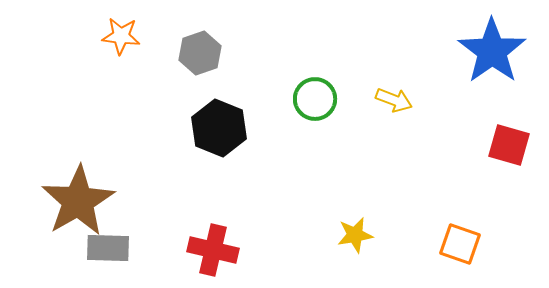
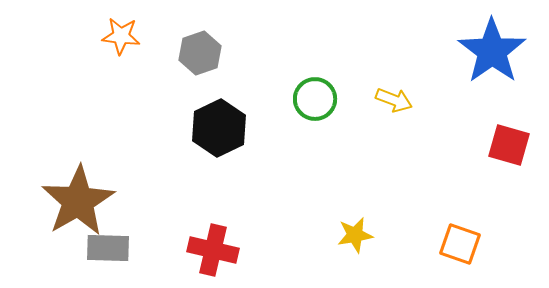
black hexagon: rotated 12 degrees clockwise
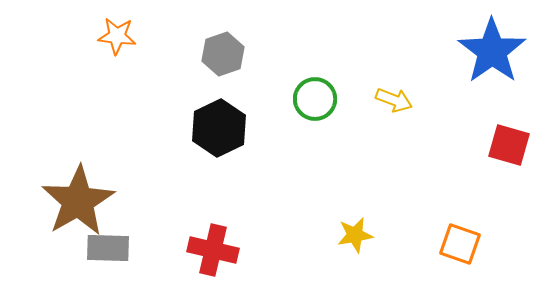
orange star: moved 4 px left
gray hexagon: moved 23 px right, 1 px down
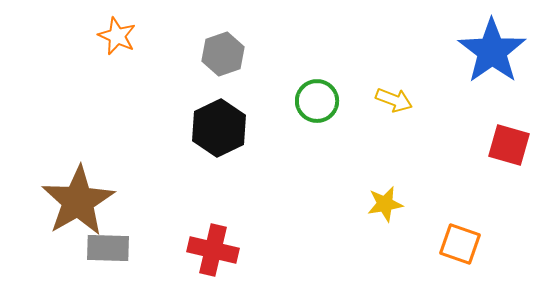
orange star: rotated 18 degrees clockwise
green circle: moved 2 px right, 2 px down
yellow star: moved 30 px right, 31 px up
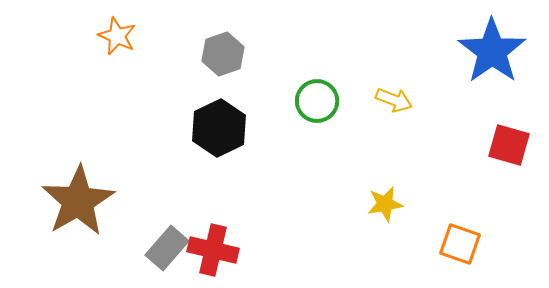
gray rectangle: moved 59 px right; rotated 51 degrees counterclockwise
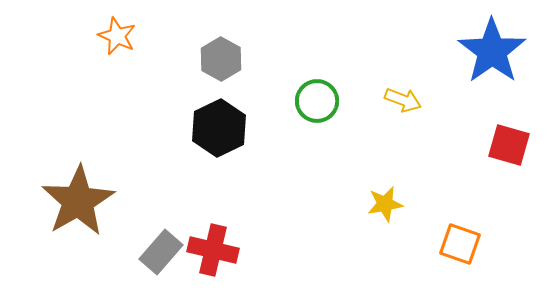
gray hexagon: moved 2 px left, 5 px down; rotated 12 degrees counterclockwise
yellow arrow: moved 9 px right
gray rectangle: moved 6 px left, 4 px down
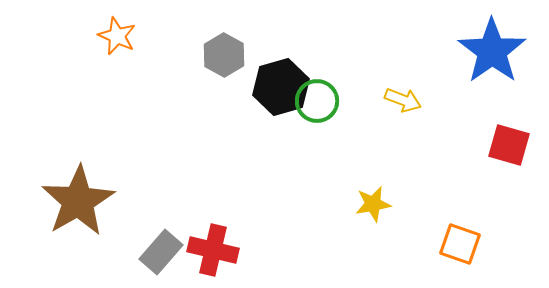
gray hexagon: moved 3 px right, 4 px up
black hexagon: moved 62 px right, 41 px up; rotated 10 degrees clockwise
yellow star: moved 12 px left
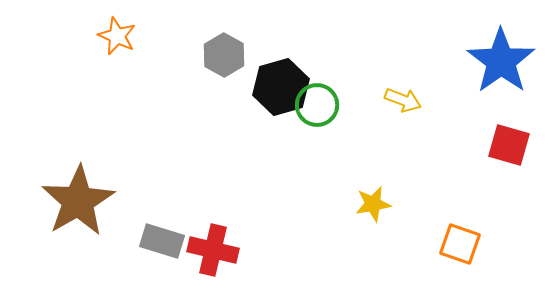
blue star: moved 9 px right, 10 px down
green circle: moved 4 px down
gray rectangle: moved 1 px right, 11 px up; rotated 66 degrees clockwise
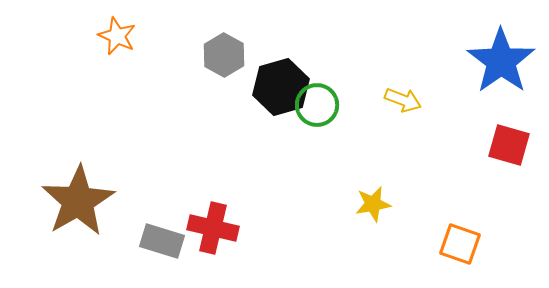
red cross: moved 22 px up
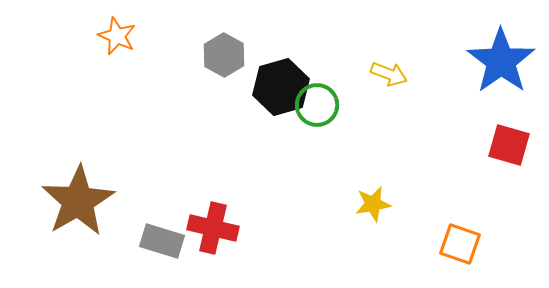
yellow arrow: moved 14 px left, 26 px up
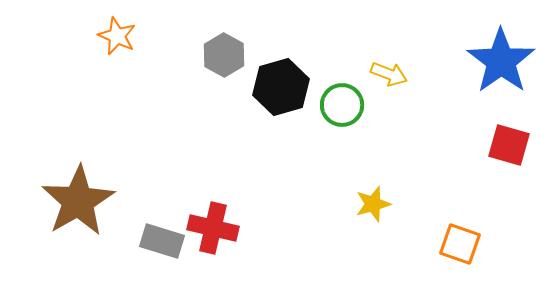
green circle: moved 25 px right
yellow star: rotated 6 degrees counterclockwise
